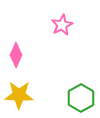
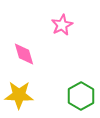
pink diamond: moved 8 px right, 1 px up; rotated 40 degrees counterclockwise
green hexagon: moved 2 px up
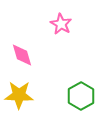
pink star: moved 1 px left, 1 px up; rotated 15 degrees counterclockwise
pink diamond: moved 2 px left, 1 px down
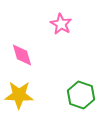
green hexagon: moved 1 px up; rotated 12 degrees counterclockwise
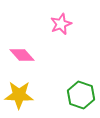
pink star: rotated 20 degrees clockwise
pink diamond: rotated 25 degrees counterclockwise
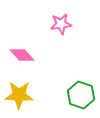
pink star: rotated 15 degrees clockwise
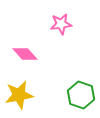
pink diamond: moved 3 px right, 1 px up
yellow star: rotated 12 degrees counterclockwise
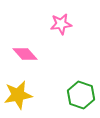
yellow star: moved 1 px left
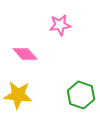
pink star: moved 1 px left, 1 px down
yellow star: rotated 16 degrees clockwise
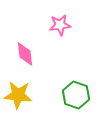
pink diamond: rotated 35 degrees clockwise
green hexagon: moved 5 px left
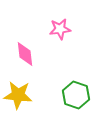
pink star: moved 4 px down
